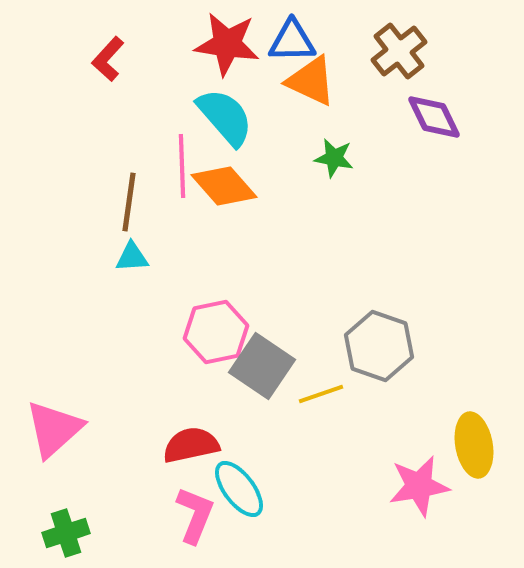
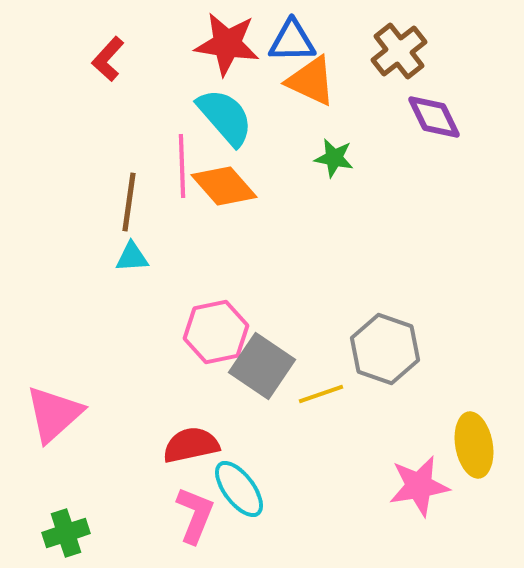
gray hexagon: moved 6 px right, 3 px down
pink triangle: moved 15 px up
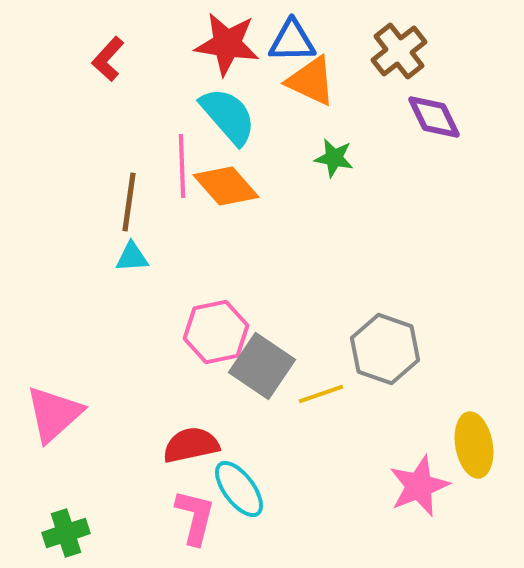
cyan semicircle: moved 3 px right, 1 px up
orange diamond: moved 2 px right
pink star: rotated 12 degrees counterclockwise
pink L-shape: moved 2 px down; rotated 8 degrees counterclockwise
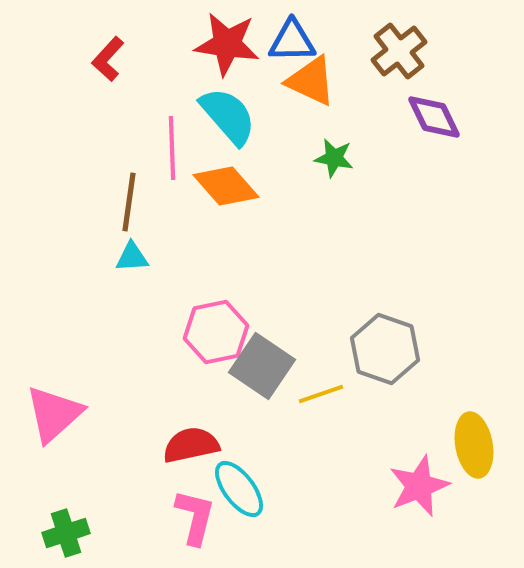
pink line: moved 10 px left, 18 px up
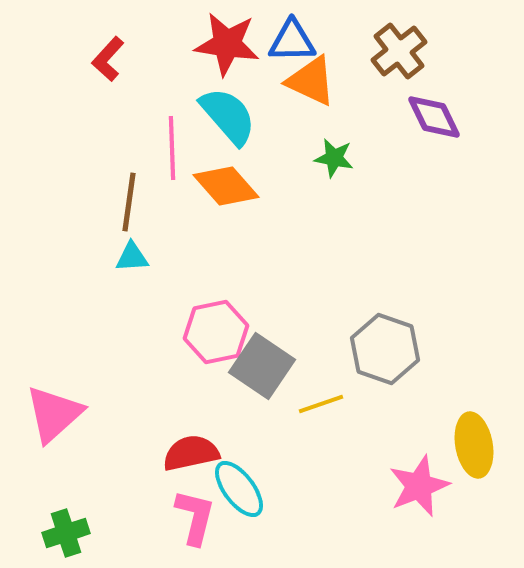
yellow line: moved 10 px down
red semicircle: moved 8 px down
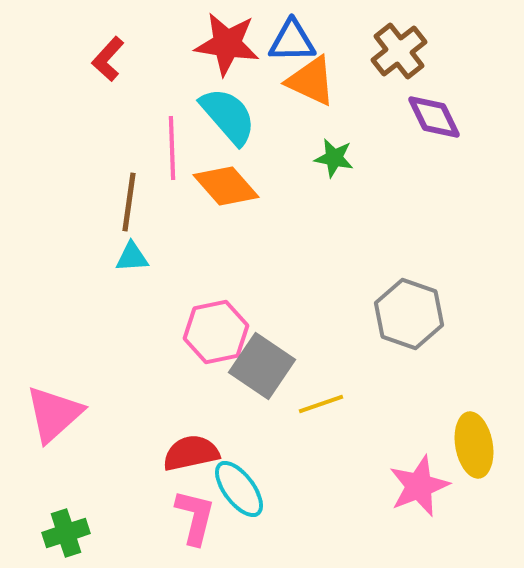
gray hexagon: moved 24 px right, 35 px up
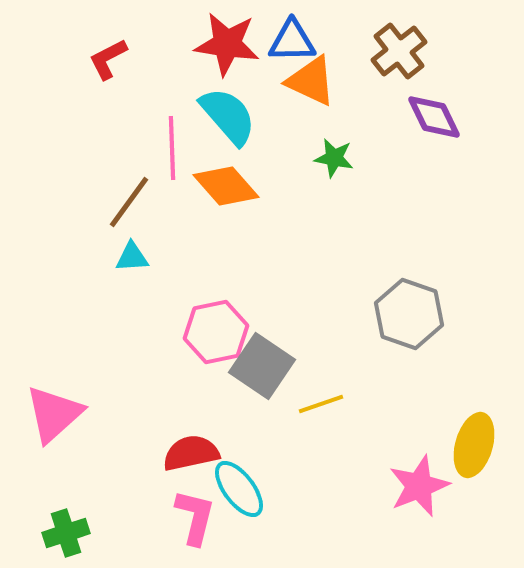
red L-shape: rotated 21 degrees clockwise
brown line: rotated 28 degrees clockwise
yellow ellipse: rotated 26 degrees clockwise
